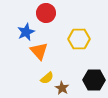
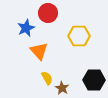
red circle: moved 2 px right
blue star: moved 4 px up
yellow hexagon: moved 3 px up
yellow semicircle: rotated 80 degrees counterclockwise
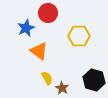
orange triangle: rotated 12 degrees counterclockwise
black hexagon: rotated 15 degrees clockwise
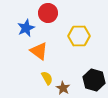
brown star: moved 1 px right
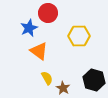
blue star: moved 3 px right
